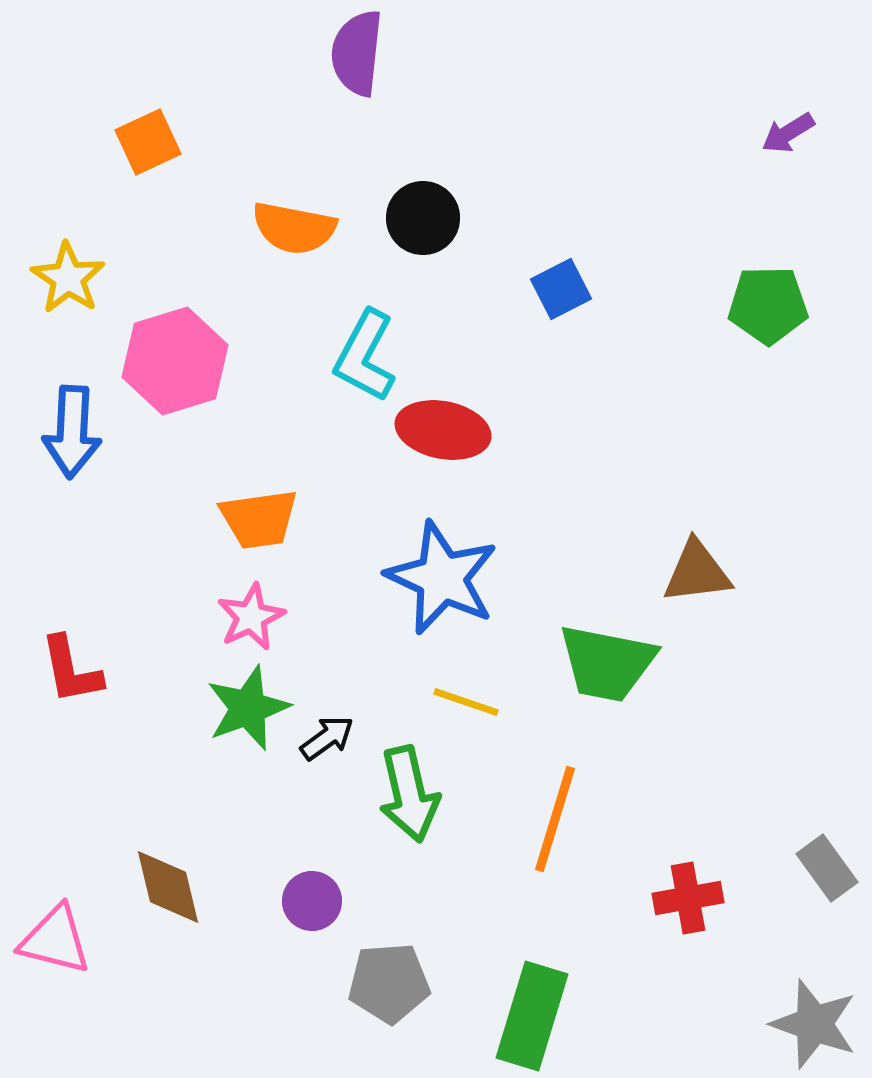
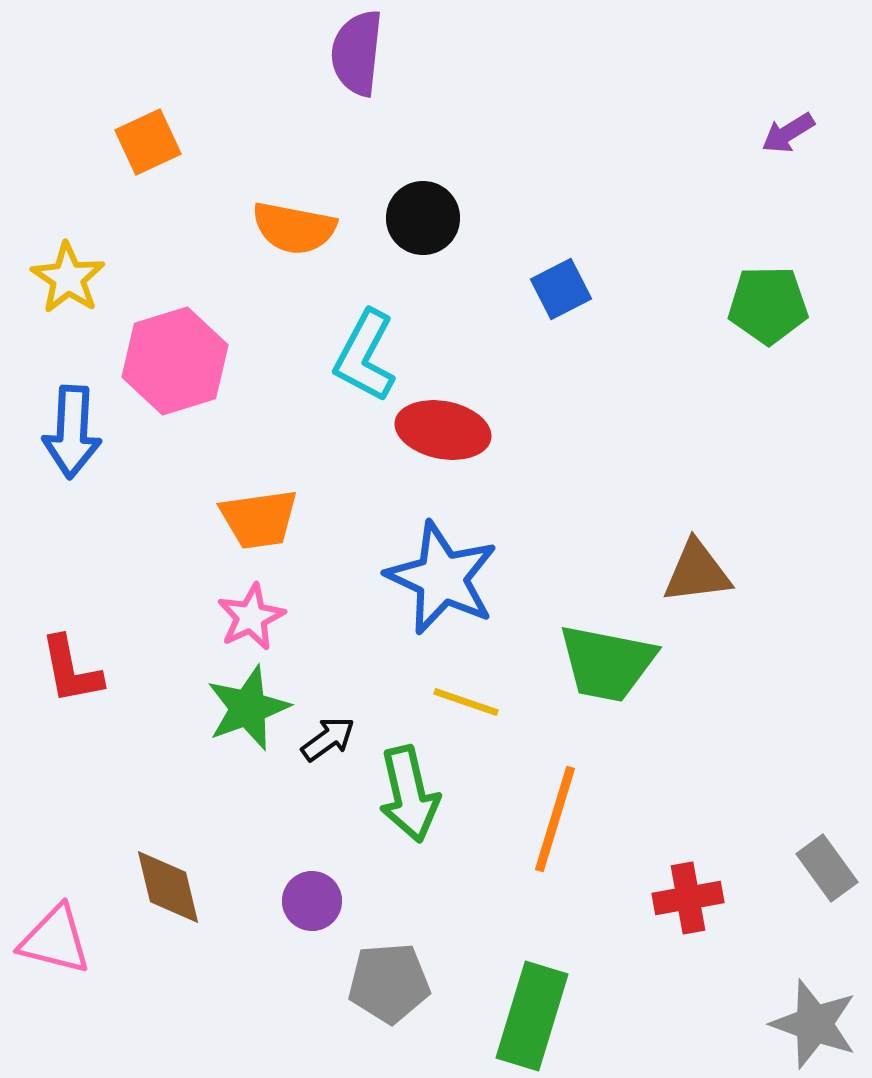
black arrow: moved 1 px right, 1 px down
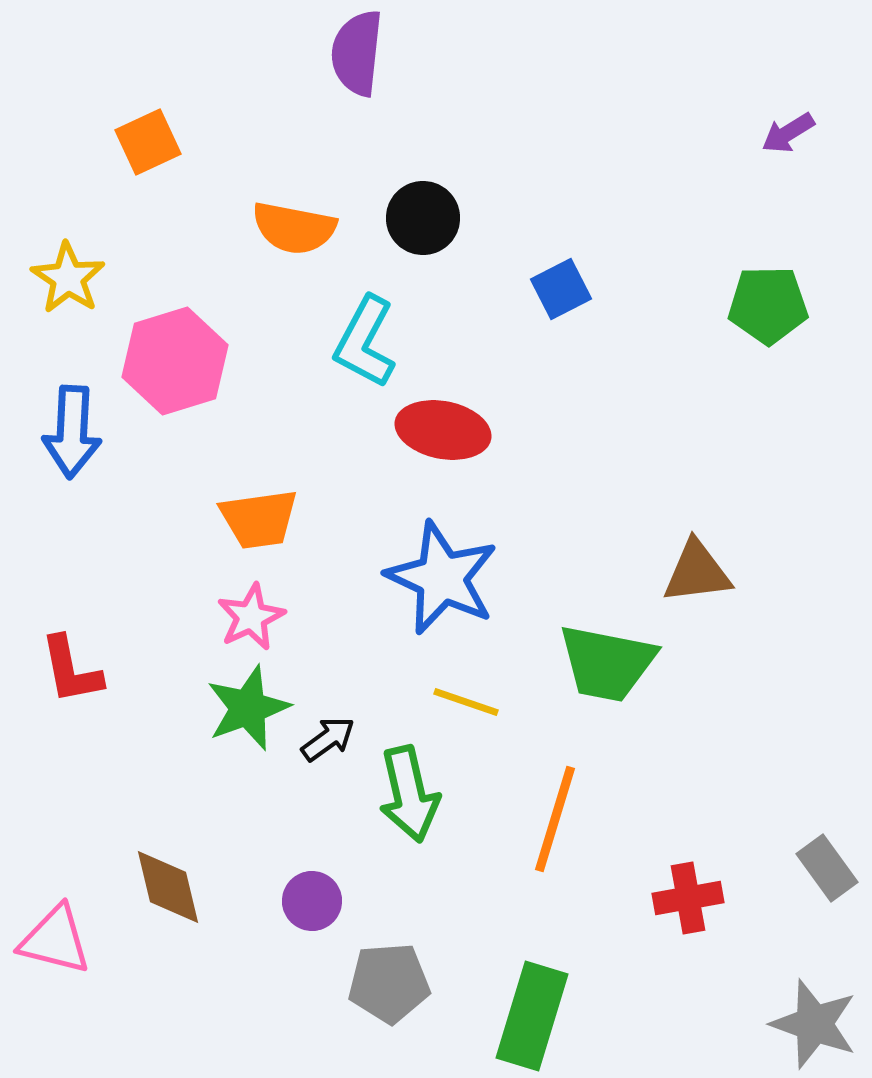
cyan L-shape: moved 14 px up
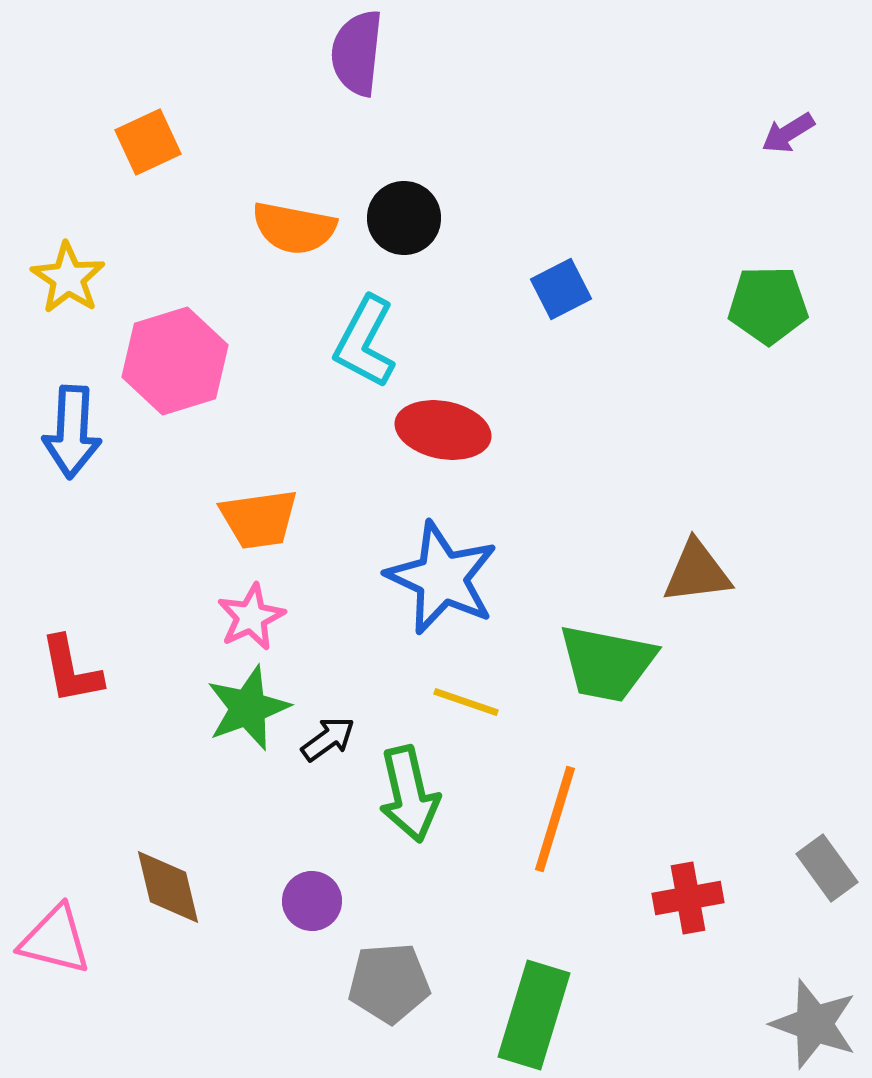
black circle: moved 19 px left
green rectangle: moved 2 px right, 1 px up
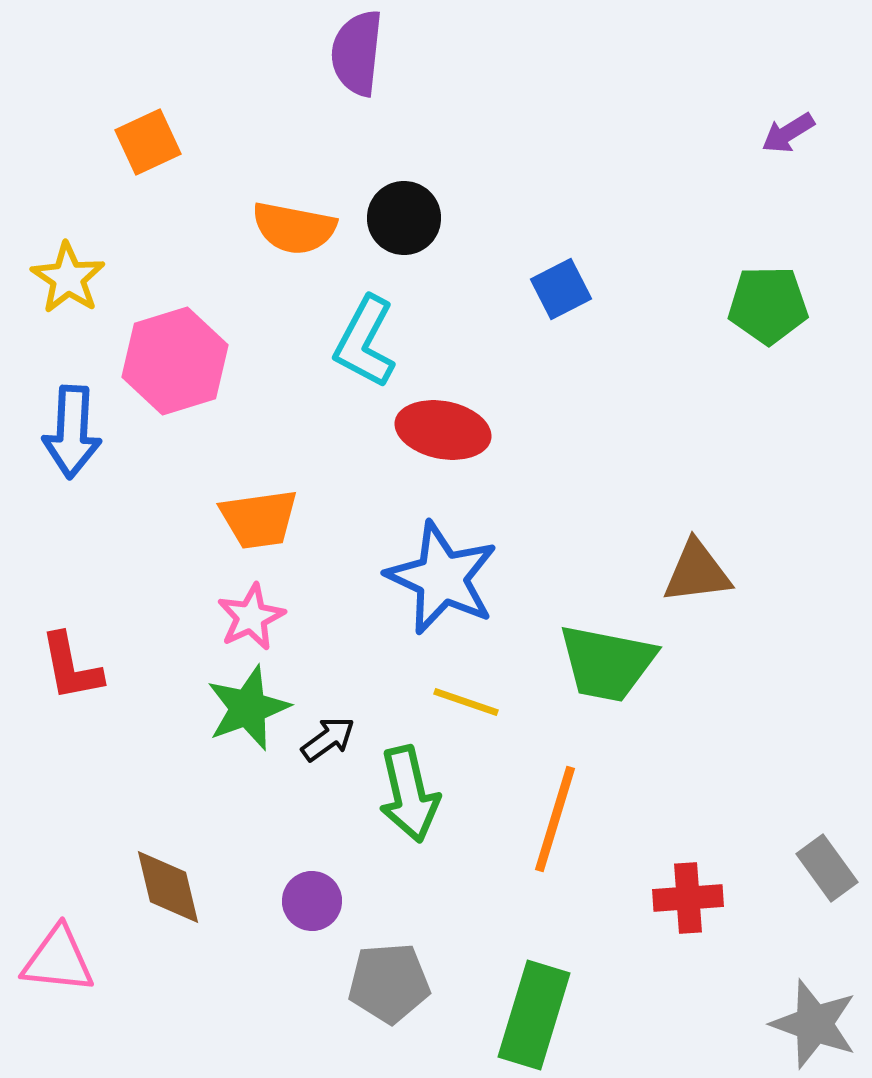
red L-shape: moved 3 px up
red cross: rotated 6 degrees clockwise
pink triangle: moved 3 px right, 20 px down; rotated 8 degrees counterclockwise
